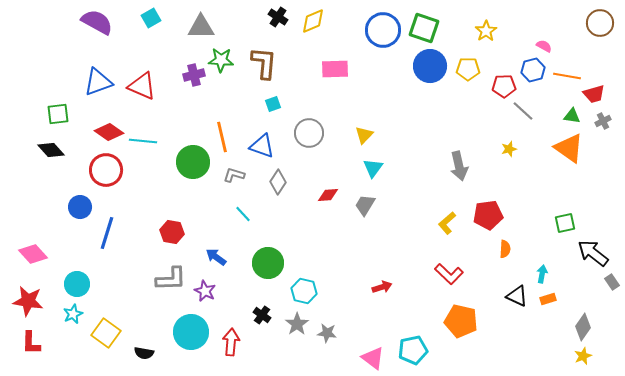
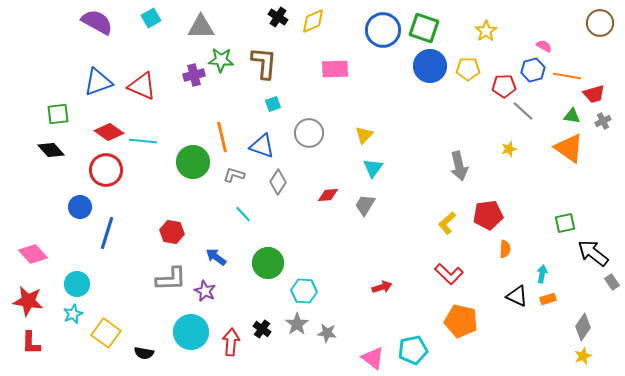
cyan hexagon at (304, 291): rotated 10 degrees counterclockwise
black cross at (262, 315): moved 14 px down
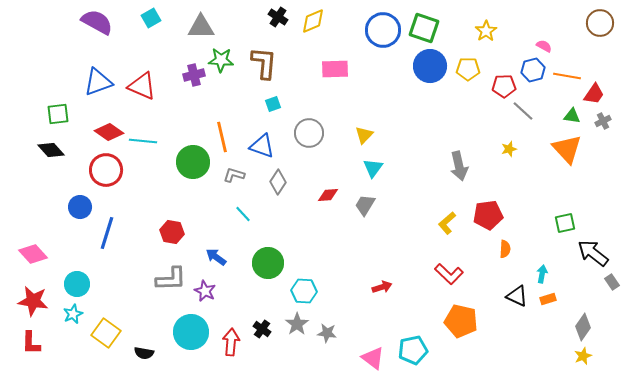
red trapezoid at (594, 94): rotated 40 degrees counterclockwise
orange triangle at (569, 148): moved 2 px left, 1 px down; rotated 12 degrees clockwise
red star at (28, 301): moved 5 px right
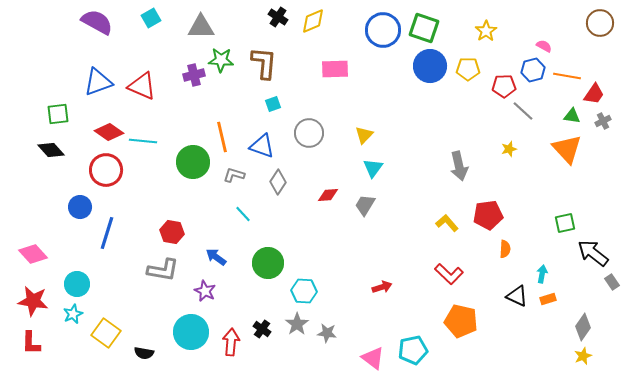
yellow L-shape at (447, 223): rotated 90 degrees clockwise
gray L-shape at (171, 279): moved 8 px left, 9 px up; rotated 12 degrees clockwise
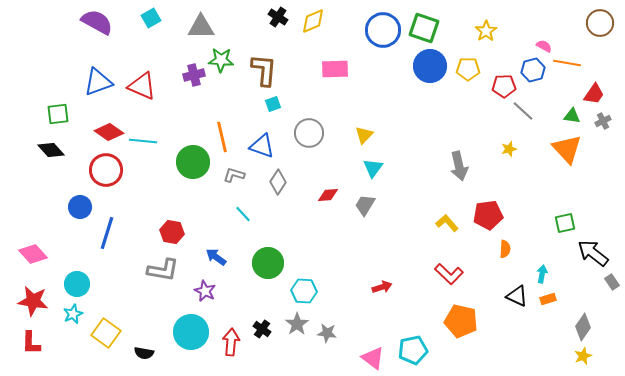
brown L-shape at (264, 63): moved 7 px down
orange line at (567, 76): moved 13 px up
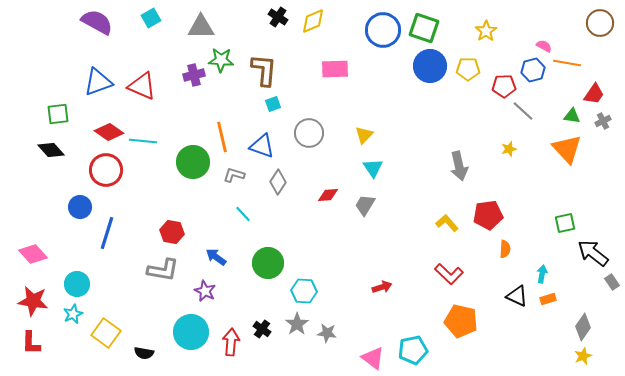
cyan triangle at (373, 168): rotated 10 degrees counterclockwise
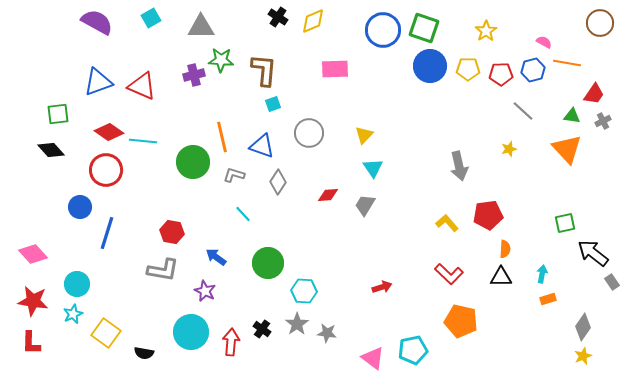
pink semicircle at (544, 46): moved 4 px up
red pentagon at (504, 86): moved 3 px left, 12 px up
black triangle at (517, 296): moved 16 px left, 19 px up; rotated 25 degrees counterclockwise
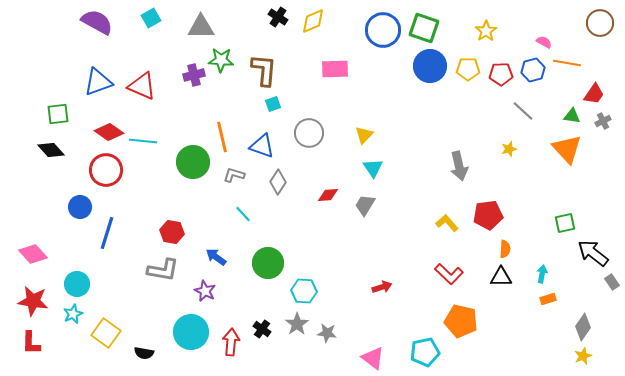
cyan pentagon at (413, 350): moved 12 px right, 2 px down
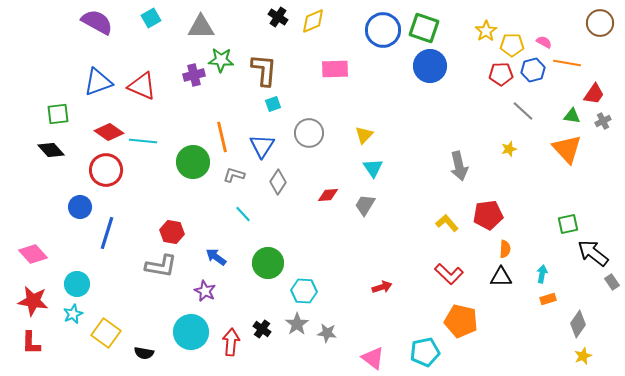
yellow pentagon at (468, 69): moved 44 px right, 24 px up
blue triangle at (262, 146): rotated 44 degrees clockwise
green square at (565, 223): moved 3 px right, 1 px down
gray L-shape at (163, 270): moved 2 px left, 4 px up
gray diamond at (583, 327): moved 5 px left, 3 px up
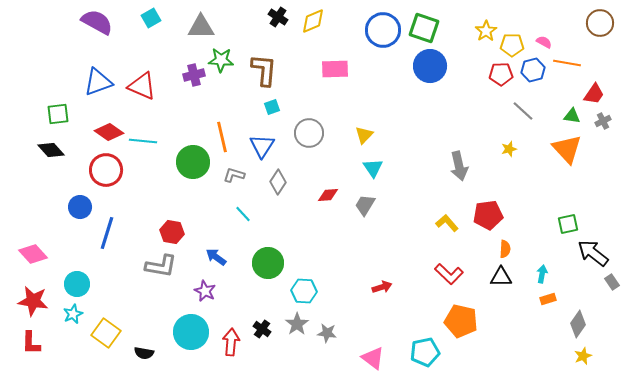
cyan square at (273, 104): moved 1 px left, 3 px down
